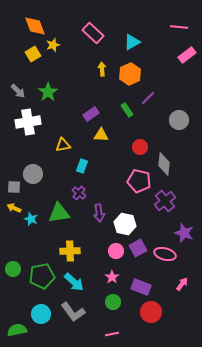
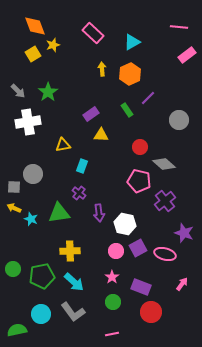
gray diamond at (164, 164): rotated 55 degrees counterclockwise
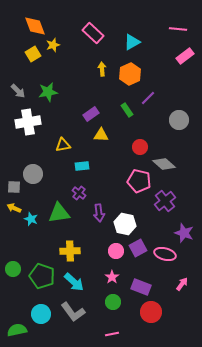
pink line at (179, 27): moved 1 px left, 2 px down
pink rectangle at (187, 55): moved 2 px left, 1 px down
green star at (48, 92): rotated 24 degrees clockwise
cyan rectangle at (82, 166): rotated 64 degrees clockwise
green pentagon at (42, 276): rotated 30 degrees clockwise
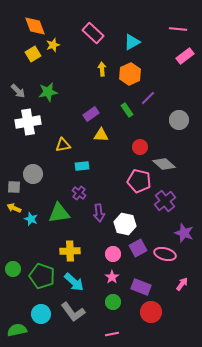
pink circle at (116, 251): moved 3 px left, 3 px down
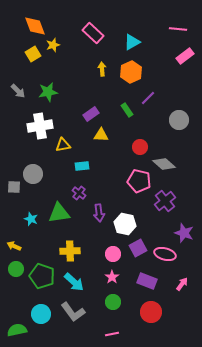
orange hexagon at (130, 74): moved 1 px right, 2 px up
white cross at (28, 122): moved 12 px right, 4 px down
yellow arrow at (14, 208): moved 38 px down
green circle at (13, 269): moved 3 px right
purple rectangle at (141, 287): moved 6 px right, 6 px up
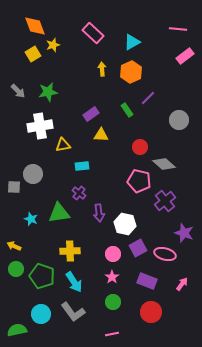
cyan arrow at (74, 282): rotated 15 degrees clockwise
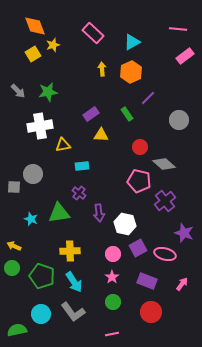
green rectangle at (127, 110): moved 4 px down
green circle at (16, 269): moved 4 px left, 1 px up
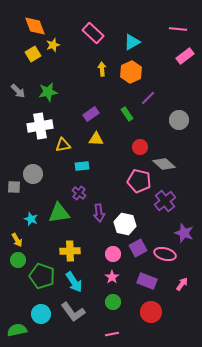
yellow triangle at (101, 135): moved 5 px left, 4 px down
yellow arrow at (14, 246): moved 3 px right, 6 px up; rotated 144 degrees counterclockwise
green circle at (12, 268): moved 6 px right, 8 px up
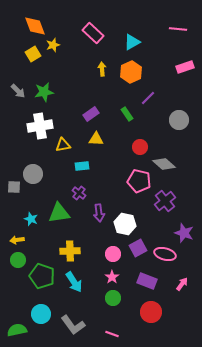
pink rectangle at (185, 56): moved 11 px down; rotated 18 degrees clockwise
green star at (48, 92): moved 4 px left
yellow arrow at (17, 240): rotated 112 degrees clockwise
green circle at (113, 302): moved 4 px up
gray L-shape at (73, 312): moved 13 px down
pink line at (112, 334): rotated 32 degrees clockwise
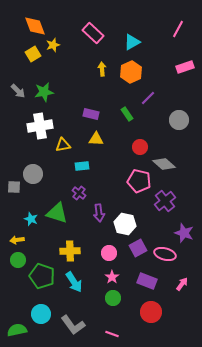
pink line at (178, 29): rotated 66 degrees counterclockwise
purple rectangle at (91, 114): rotated 49 degrees clockwise
green triangle at (59, 213): moved 2 px left; rotated 25 degrees clockwise
pink circle at (113, 254): moved 4 px left, 1 px up
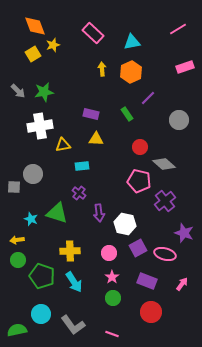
pink line at (178, 29): rotated 30 degrees clockwise
cyan triangle at (132, 42): rotated 18 degrees clockwise
